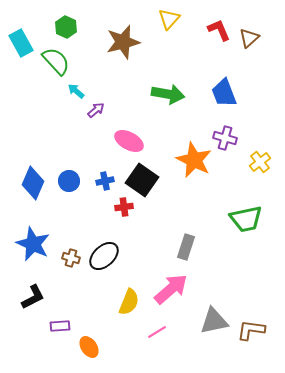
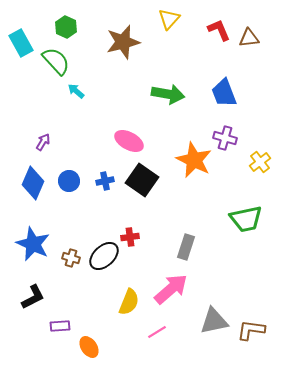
brown triangle: rotated 35 degrees clockwise
purple arrow: moved 53 px left, 32 px down; rotated 18 degrees counterclockwise
red cross: moved 6 px right, 30 px down
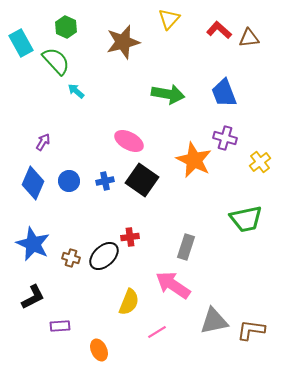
red L-shape: rotated 25 degrees counterclockwise
pink arrow: moved 2 px right, 4 px up; rotated 105 degrees counterclockwise
orange ellipse: moved 10 px right, 3 px down; rotated 10 degrees clockwise
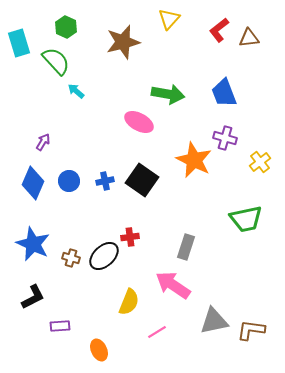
red L-shape: rotated 80 degrees counterclockwise
cyan rectangle: moved 2 px left; rotated 12 degrees clockwise
pink ellipse: moved 10 px right, 19 px up
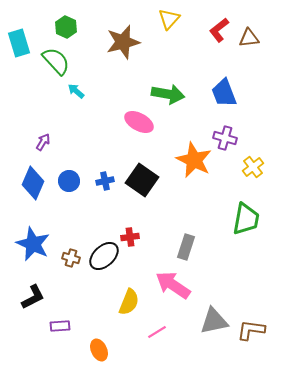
yellow cross: moved 7 px left, 5 px down
green trapezoid: rotated 68 degrees counterclockwise
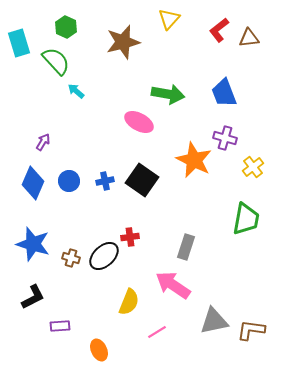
blue star: rotated 8 degrees counterclockwise
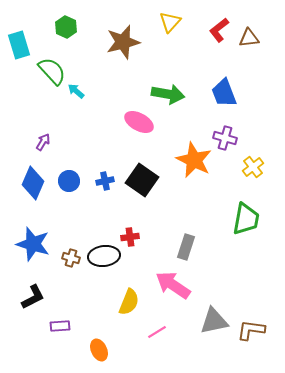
yellow triangle: moved 1 px right, 3 px down
cyan rectangle: moved 2 px down
green semicircle: moved 4 px left, 10 px down
black ellipse: rotated 36 degrees clockwise
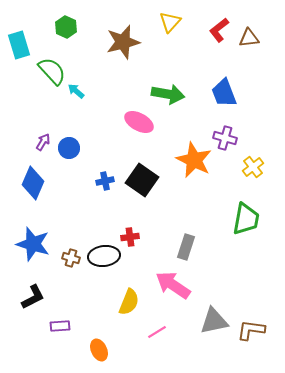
blue circle: moved 33 px up
